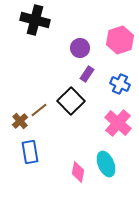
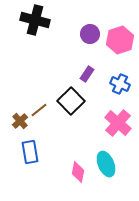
purple circle: moved 10 px right, 14 px up
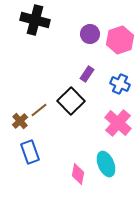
blue rectangle: rotated 10 degrees counterclockwise
pink diamond: moved 2 px down
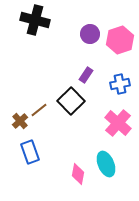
purple rectangle: moved 1 px left, 1 px down
blue cross: rotated 36 degrees counterclockwise
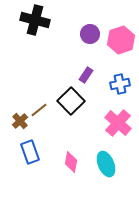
pink hexagon: moved 1 px right
pink diamond: moved 7 px left, 12 px up
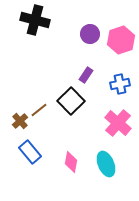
blue rectangle: rotated 20 degrees counterclockwise
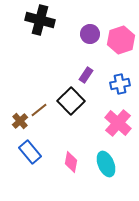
black cross: moved 5 px right
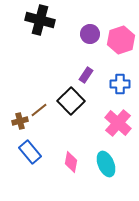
blue cross: rotated 12 degrees clockwise
brown cross: rotated 28 degrees clockwise
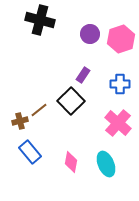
pink hexagon: moved 1 px up
purple rectangle: moved 3 px left
